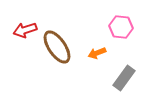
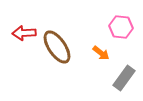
red arrow: moved 1 px left, 3 px down; rotated 15 degrees clockwise
orange arrow: moved 4 px right; rotated 120 degrees counterclockwise
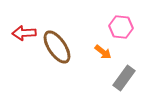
orange arrow: moved 2 px right, 1 px up
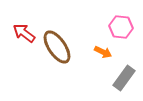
red arrow: rotated 40 degrees clockwise
orange arrow: rotated 12 degrees counterclockwise
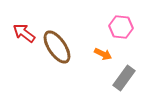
orange arrow: moved 2 px down
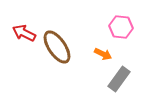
red arrow: rotated 10 degrees counterclockwise
gray rectangle: moved 5 px left, 1 px down
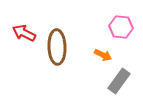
brown ellipse: rotated 32 degrees clockwise
orange arrow: moved 1 px down
gray rectangle: moved 2 px down
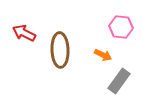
brown ellipse: moved 3 px right, 3 px down
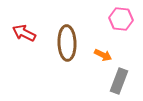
pink hexagon: moved 8 px up
brown ellipse: moved 7 px right, 7 px up
gray rectangle: rotated 15 degrees counterclockwise
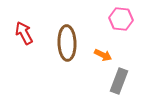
red arrow: rotated 35 degrees clockwise
